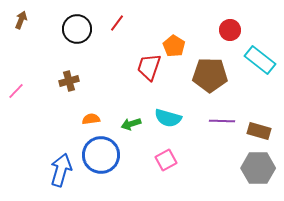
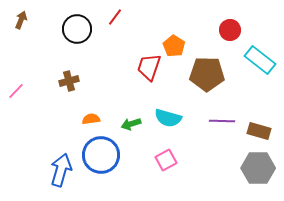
red line: moved 2 px left, 6 px up
brown pentagon: moved 3 px left, 1 px up
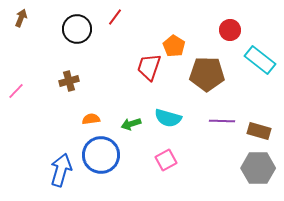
brown arrow: moved 2 px up
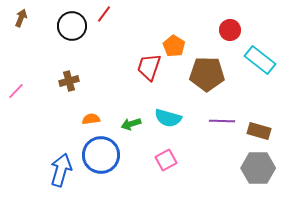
red line: moved 11 px left, 3 px up
black circle: moved 5 px left, 3 px up
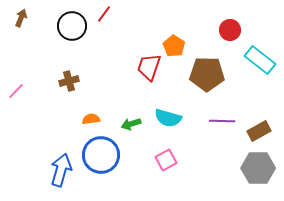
brown rectangle: rotated 45 degrees counterclockwise
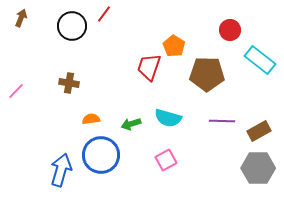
brown cross: moved 2 px down; rotated 24 degrees clockwise
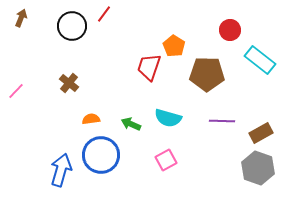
brown cross: rotated 30 degrees clockwise
green arrow: rotated 42 degrees clockwise
brown rectangle: moved 2 px right, 2 px down
gray hexagon: rotated 20 degrees clockwise
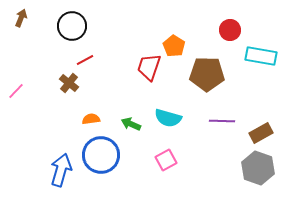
red line: moved 19 px left, 46 px down; rotated 24 degrees clockwise
cyan rectangle: moved 1 px right, 4 px up; rotated 28 degrees counterclockwise
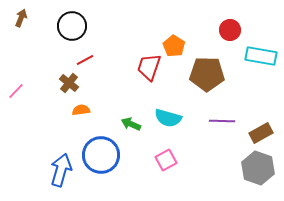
orange semicircle: moved 10 px left, 9 px up
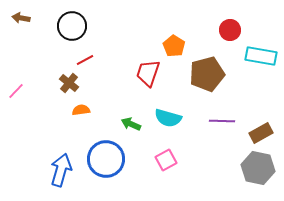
brown arrow: rotated 102 degrees counterclockwise
red trapezoid: moved 1 px left, 6 px down
brown pentagon: rotated 16 degrees counterclockwise
blue circle: moved 5 px right, 4 px down
gray hexagon: rotated 8 degrees counterclockwise
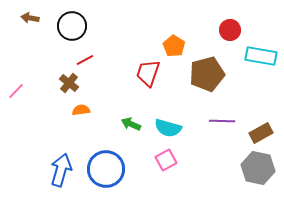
brown arrow: moved 9 px right
cyan semicircle: moved 10 px down
blue circle: moved 10 px down
